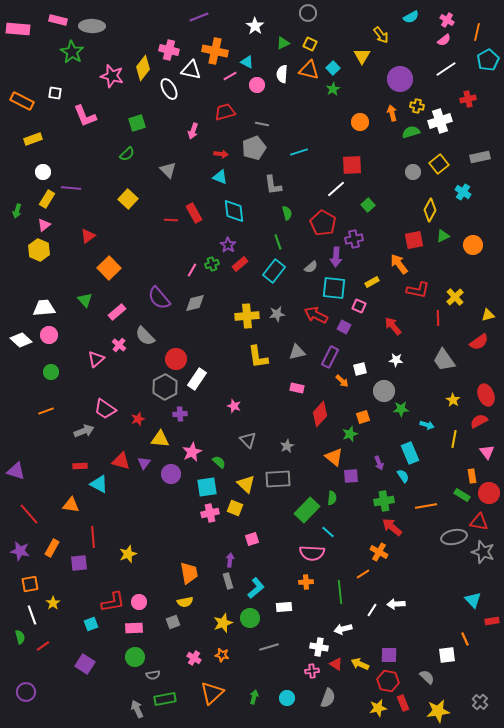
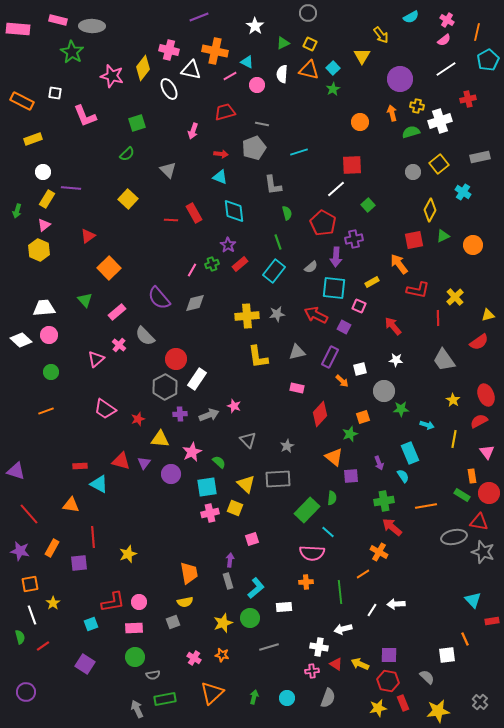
gray arrow at (84, 431): moved 125 px right, 16 px up
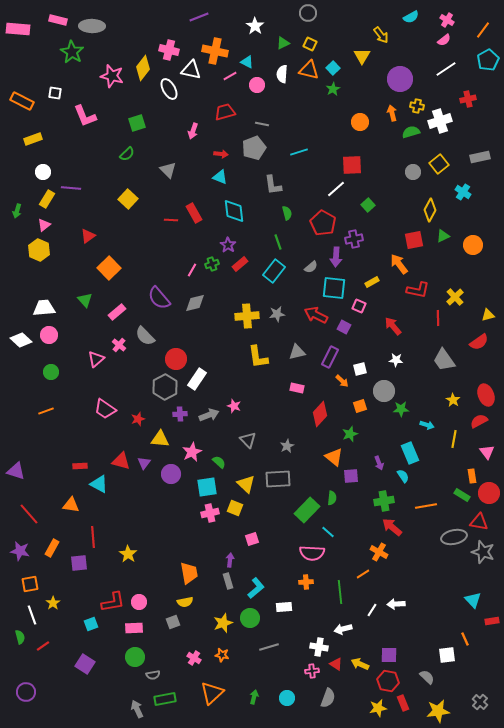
orange line at (477, 32): moved 6 px right, 2 px up; rotated 24 degrees clockwise
orange square at (363, 417): moved 3 px left, 11 px up
yellow star at (128, 554): rotated 18 degrees counterclockwise
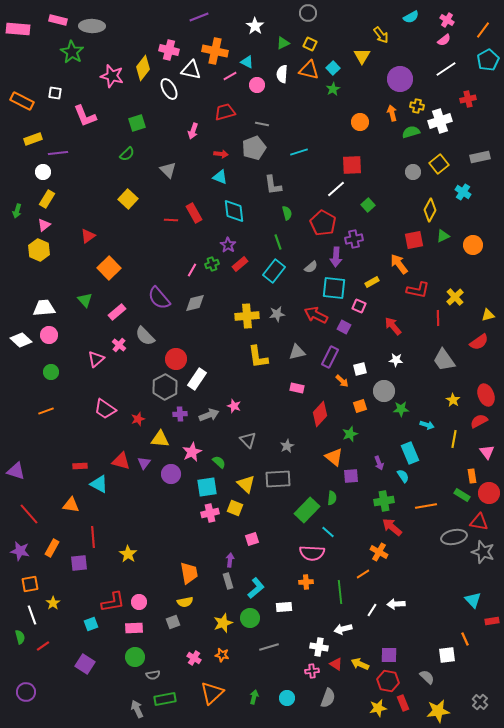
purple line at (71, 188): moved 13 px left, 35 px up; rotated 12 degrees counterclockwise
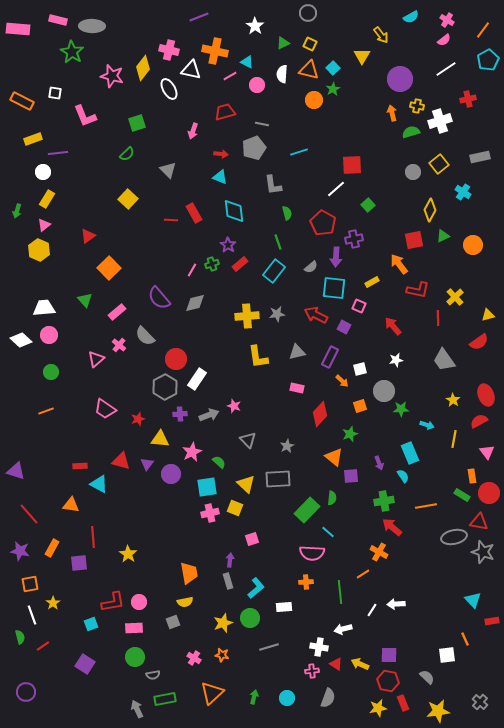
orange circle at (360, 122): moved 46 px left, 22 px up
white star at (396, 360): rotated 16 degrees counterclockwise
purple triangle at (144, 463): moved 3 px right, 1 px down
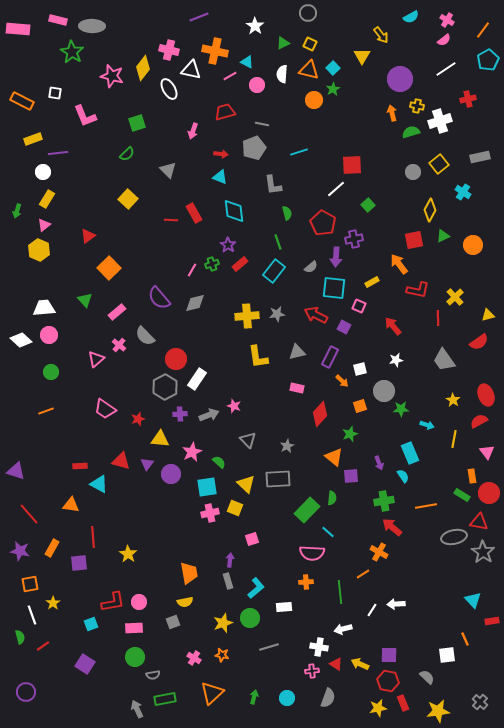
gray star at (483, 552): rotated 15 degrees clockwise
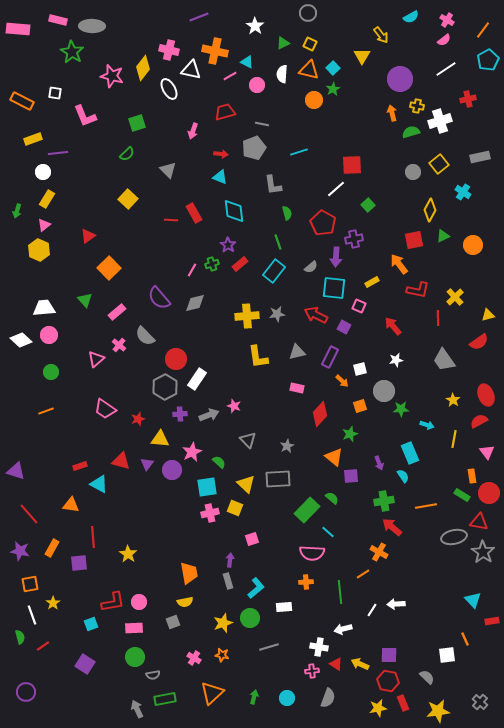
red rectangle at (80, 466): rotated 16 degrees counterclockwise
purple circle at (171, 474): moved 1 px right, 4 px up
green semicircle at (332, 498): rotated 56 degrees counterclockwise
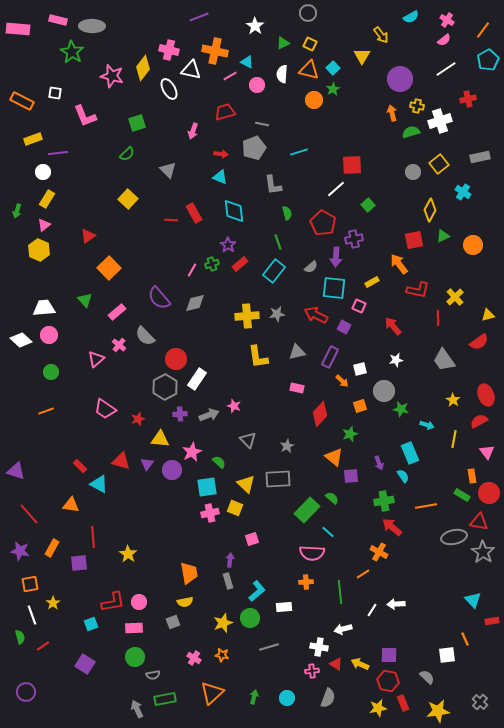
green star at (401, 409): rotated 14 degrees clockwise
red rectangle at (80, 466): rotated 64 degrees clockwise
cyan L-shape at (256, 588): moved 1 px right, 3 px down
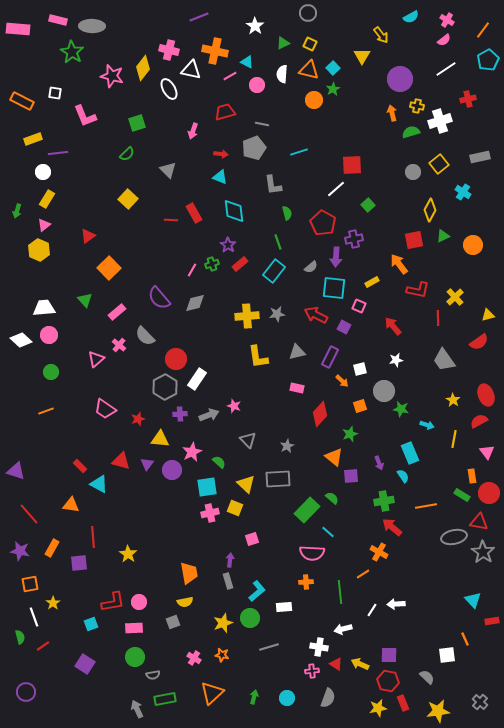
white line at (32, 615): moved 2 px right, 2 px down
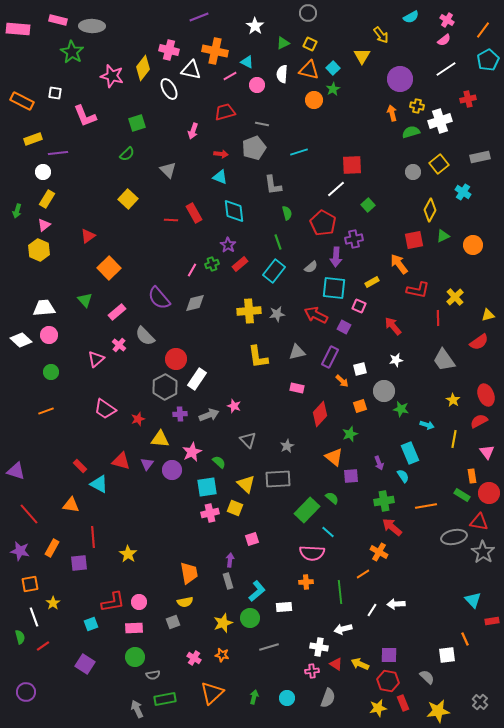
yellow cross at (247, 316): moved 2 px right, 5 px up
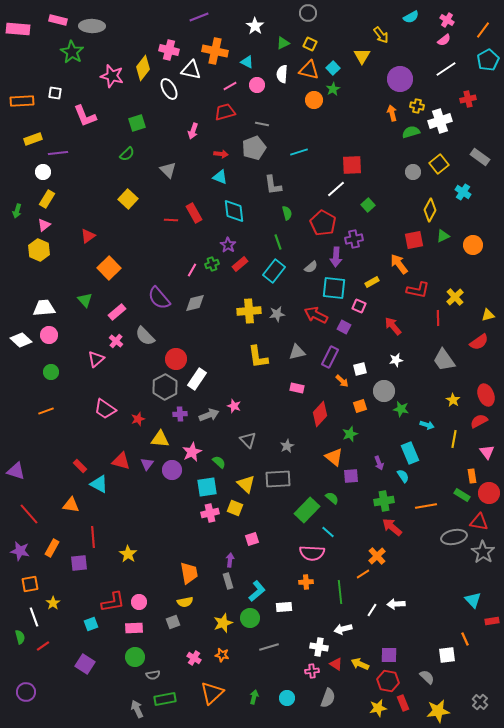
pink line at (230, 76): moved 10 px down
orange rectangle at (22, 101): rotated 30 degrees counterclockwise
gray rectangle at (480, 157): rotated 48 degrees clockwise
pink cross at (119, 345): moved 3 px left, 4 px up
orange cross at (379, 552): moved 2 px left, 4 px down; rotated 18 degrees clockwise
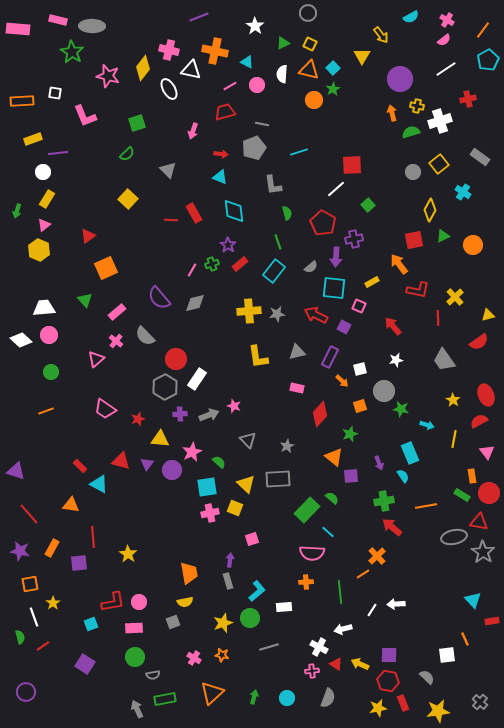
pink star at (112, 76): moved 4 px left
orange square at (109, 268): moved 3 px left; rotated 20 degrees clockwise
white cross at (319, 647): rotated 18 degrees clockwise
